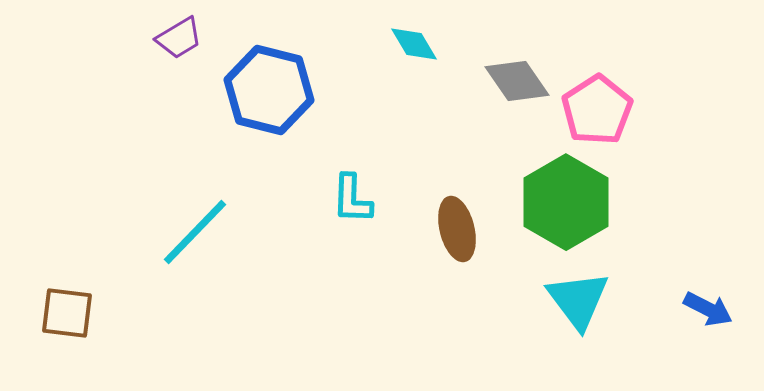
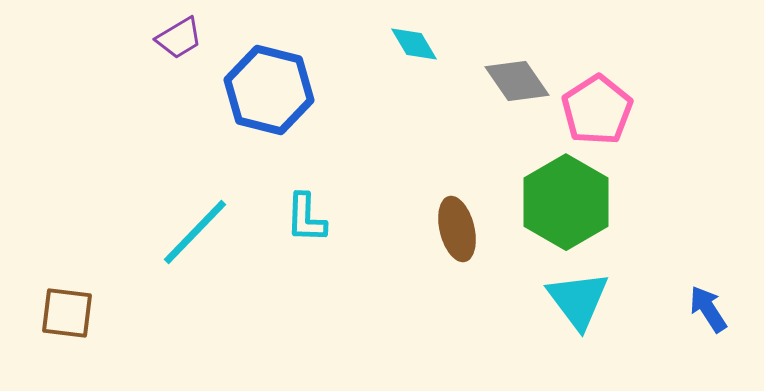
cyan L-shape: moved 46 px left, 19 px down
blue arrow: rotated 150 degrees counterclockwise
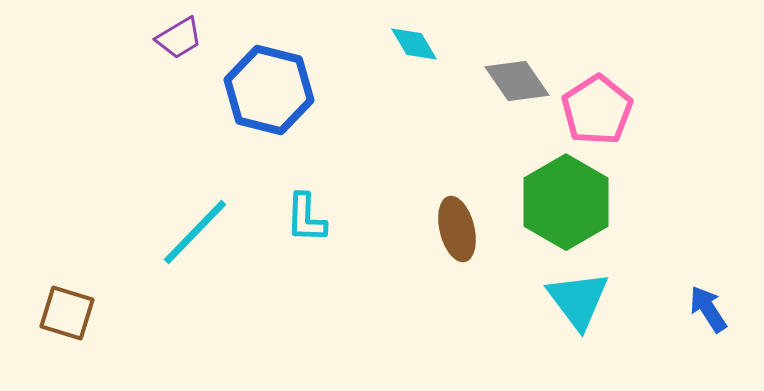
brown square: rotated 10 degrees clockwise
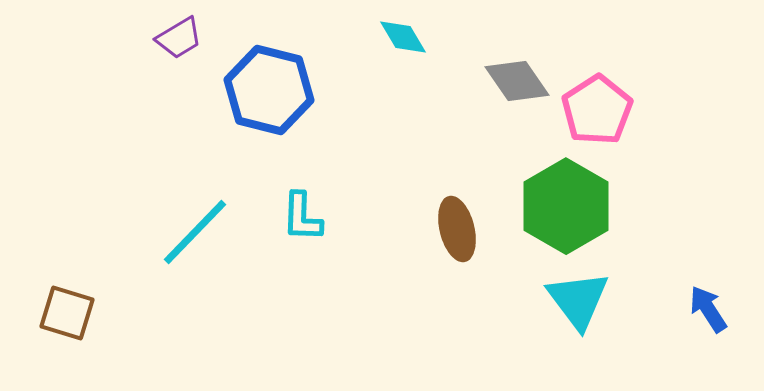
cyan diamond: moved 11 px left, 7 px up
green hexagon: moved 4 px down
cyan L-shape: moved 4 px left, 1 px up
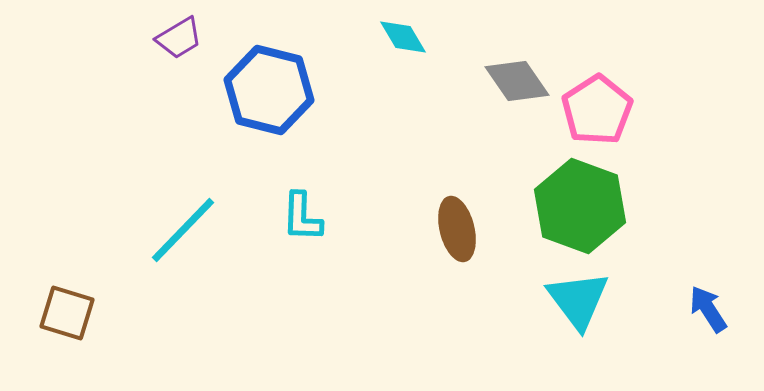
green hexagon: moved 14 px right; rotated 10 degrees counterclockwise
cyan line: moved 12 px left, 2 px up
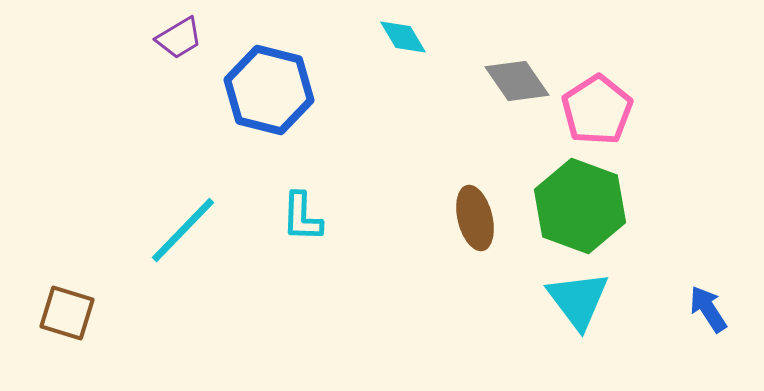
brown ellipse: moved 18 px right, 11 px up
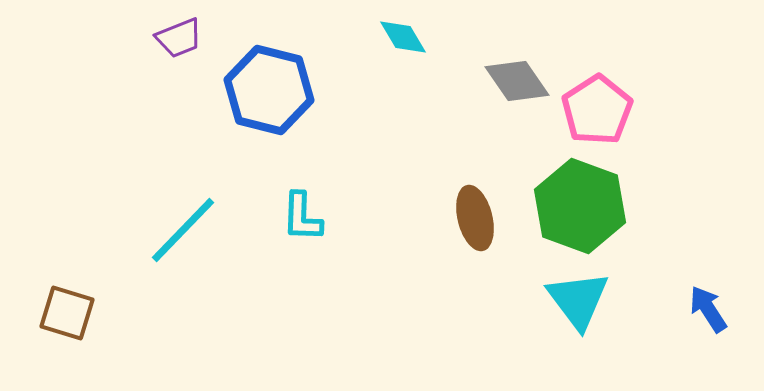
purple trapezoid: rotated 9 degrees clockwise
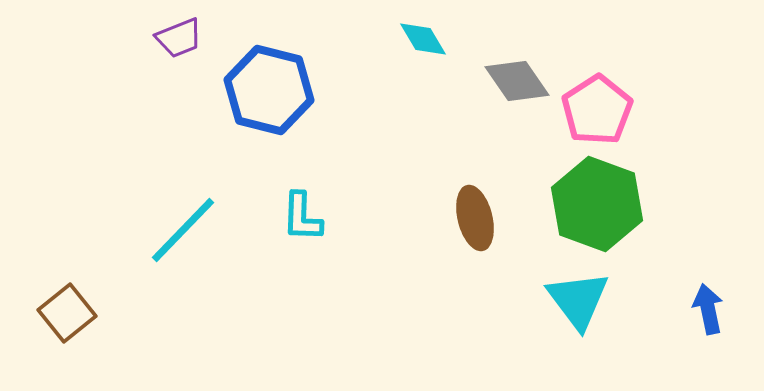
cyan diamond: moved 20 px right, 2 px down
green hexagon: moved 17 px right, 2 px up
blue arrow: rotated 21 degrees clockwise
brown square: rotated 34 degrees clockwise
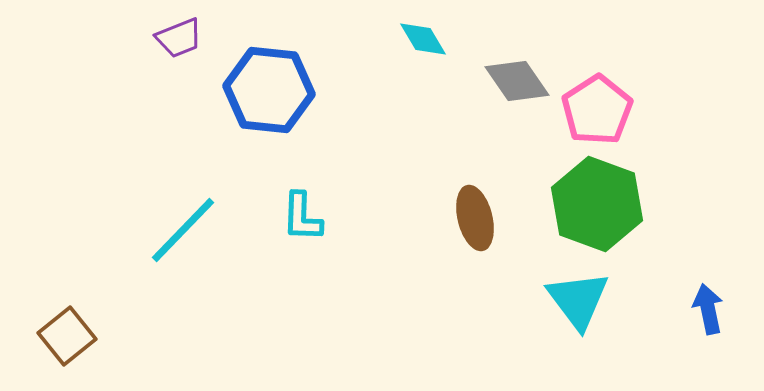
blue hexagon: rotated 8 degrees counterclockwise
brown square: moved 23 px down
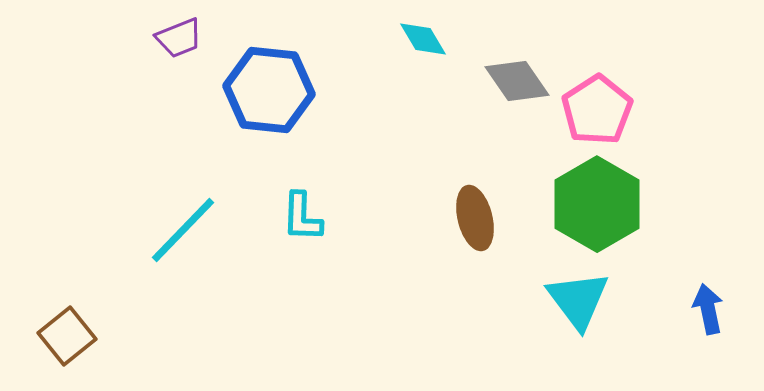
green hexagon: rotated 10 degrees clockwise
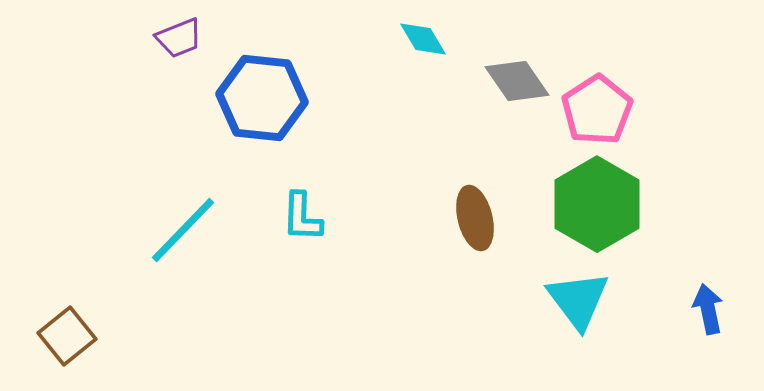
blue hexagon: moved 7 px left, 8 px down
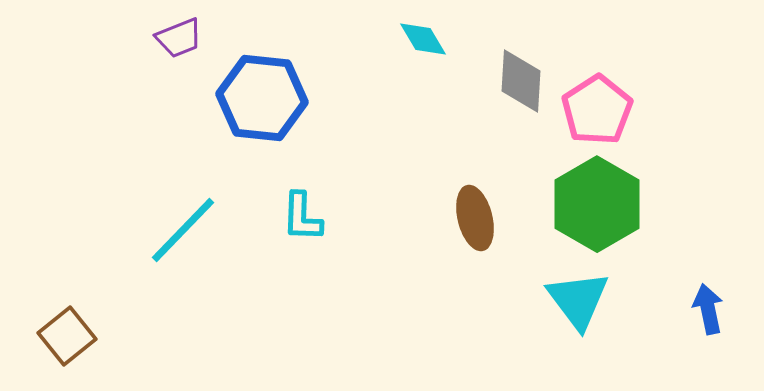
gray diamond: moved 4 px right; rotated 38 degrees clockwise
